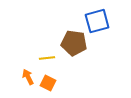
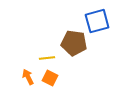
orange square: moved 2 px right, 5 px up
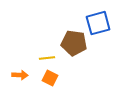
blue square: moved 1 px right, 2 px down
orange arrow: moved 8 px left, 2 px up; rotated 119 degrees clockwise
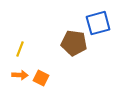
yellow line: moved 27 px left, 9 px up; rotated 63 degrees counterclockwise
orange square: moved 9 px left
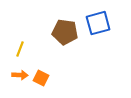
brown pentagon: moved 9 px left, 11 px up
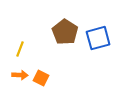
blue square: moved 15 px down
brown pentagon: rotated 25 degrees clockwise
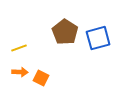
yellow line: moved 1 px left, 1 px up; rotated 49 degrees clockwise
orange arrow: moved 3 px up
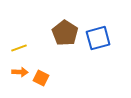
brown pentagon: moved 1 px down
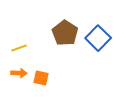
blue square: rotated 30 degrees counterclockwise
orange arrow: moved 1 px left, 1 px down
orange square: rotated 14 degrees counterclockwise
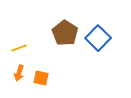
orange arrow: rotated 105 degrees clockwise
